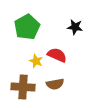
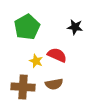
brown semicircle: moved 1 px left
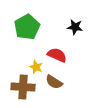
yellow star: moved 6 px down
brown semicircle: moved 2 px up; rotated 42 degrees clockwise
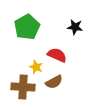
brown semicircle: rotated 60 degrees counterclockwise
